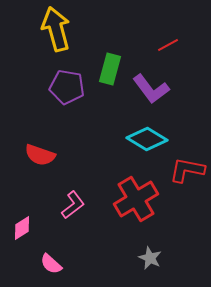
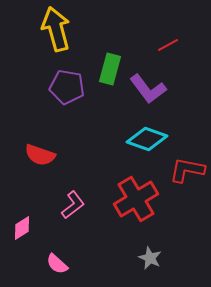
purple L-shape: moved 3 px left
cyan diamond: rotated 12 degrees counterclockwise
pink semicircle: moved 6 px right
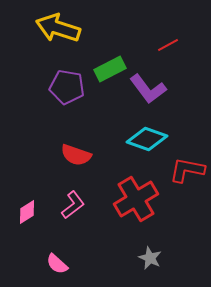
yellow arrow: moved 2 px right, 1 px up; rotated 57 degrees counterclockwise
green rectangle: rotated 48 degrees clockwise
red semicircle: moved 36 px right
pink diamond: moved 5 px right, 16 px up
